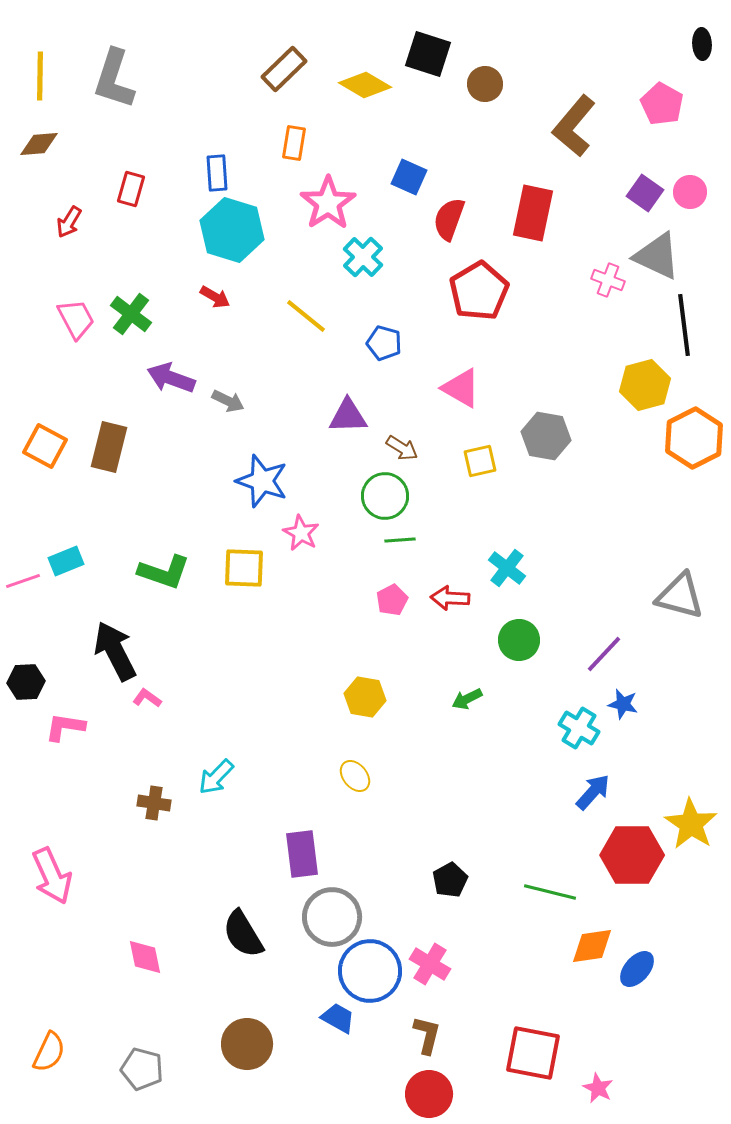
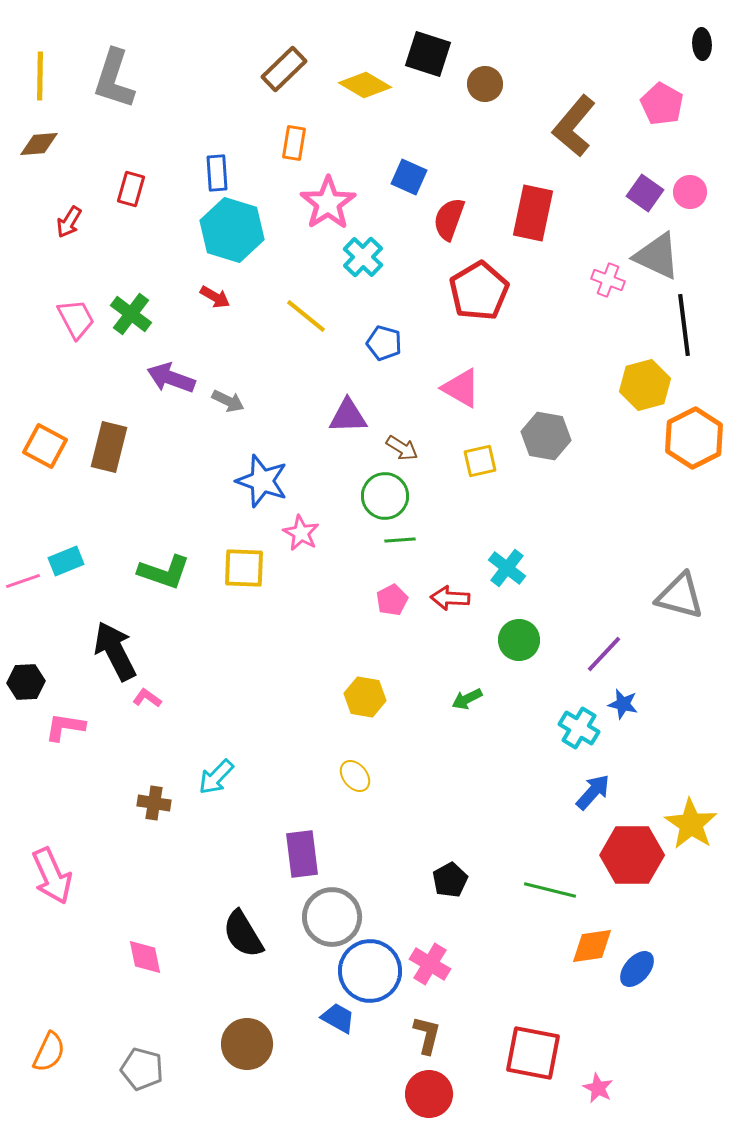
green line at (550, 892): moved 2 px up
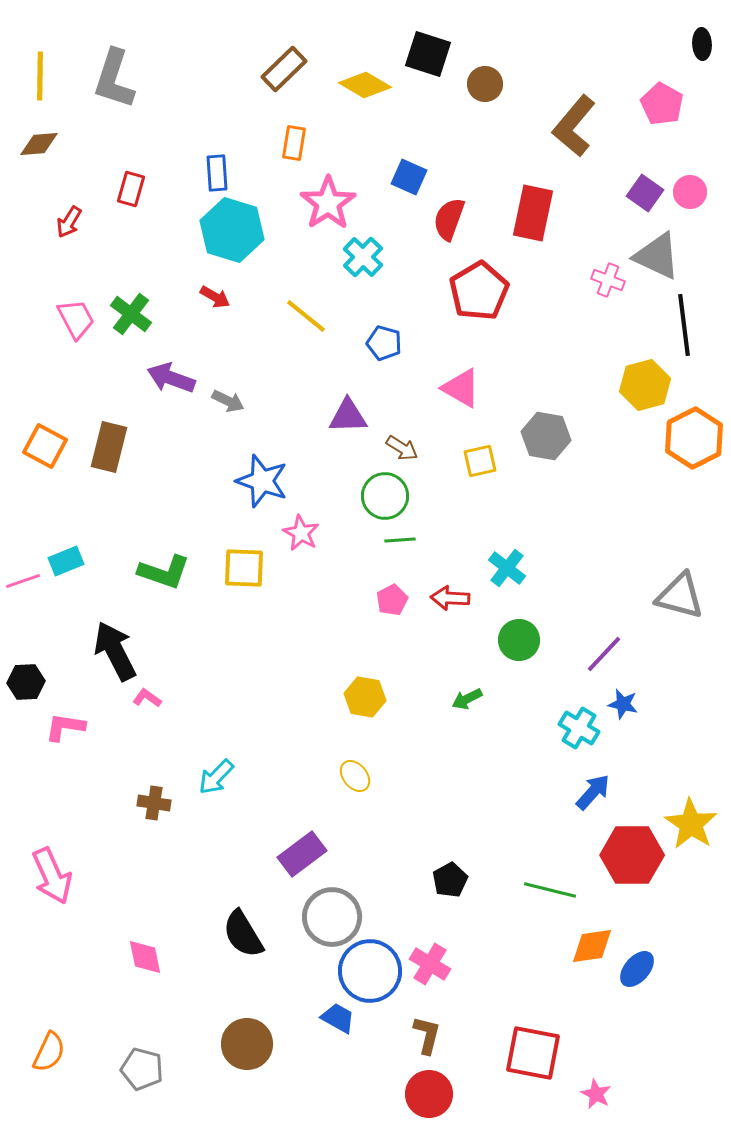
purple rectangle at (302, 854): rotated 60 degrees clockwise
pink star at (598, 1088): moved 2 px left, 6 px down
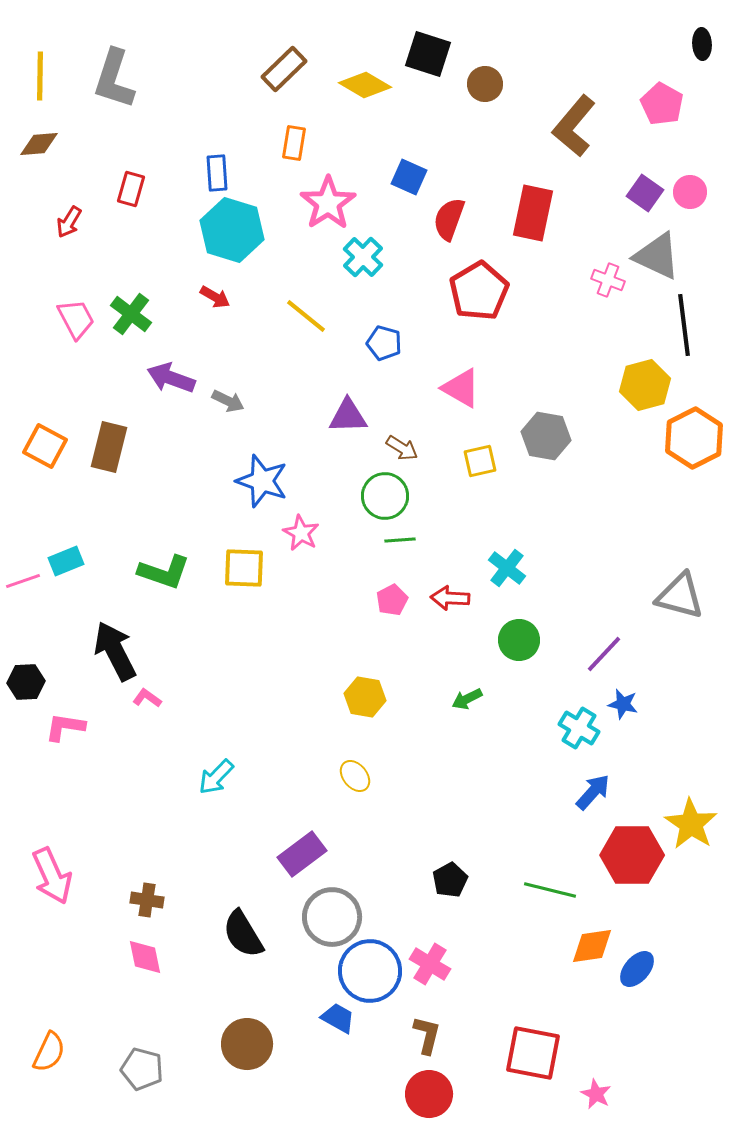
brown cross at (154, 803): moved 7 px left, 97 px down
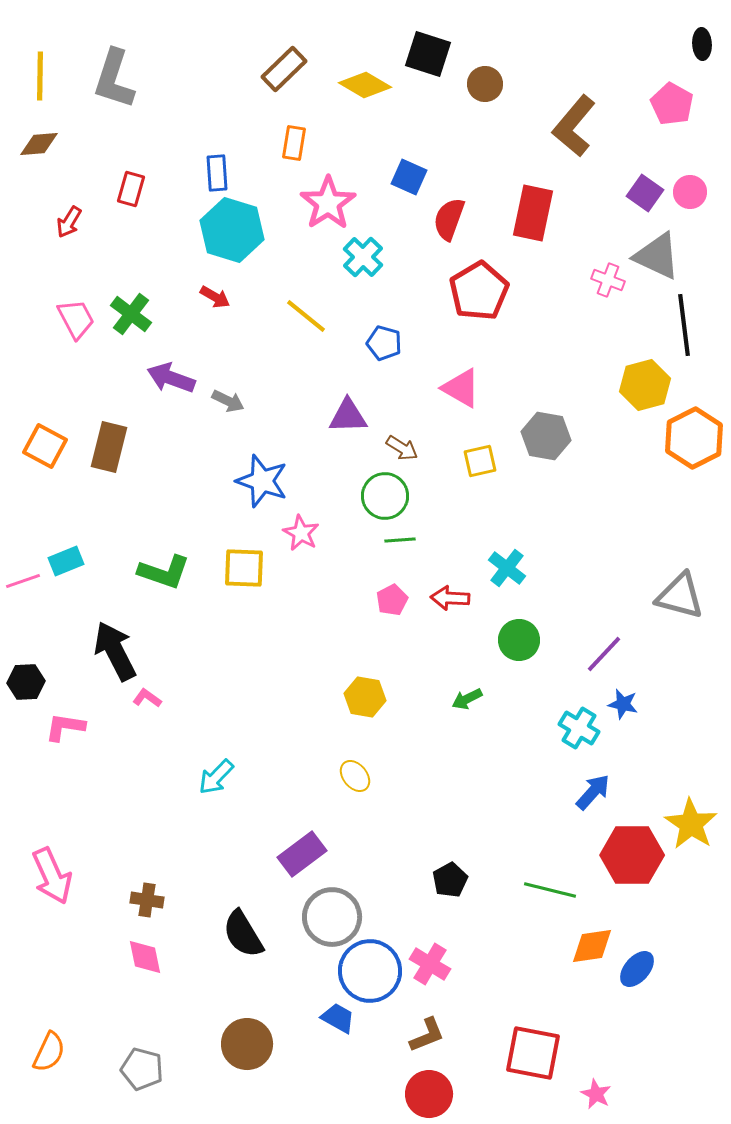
pink pentagon at (662, 104): moved 10 px right
brown L-shape at (427, 1035): rotated 54 degrees clockwise
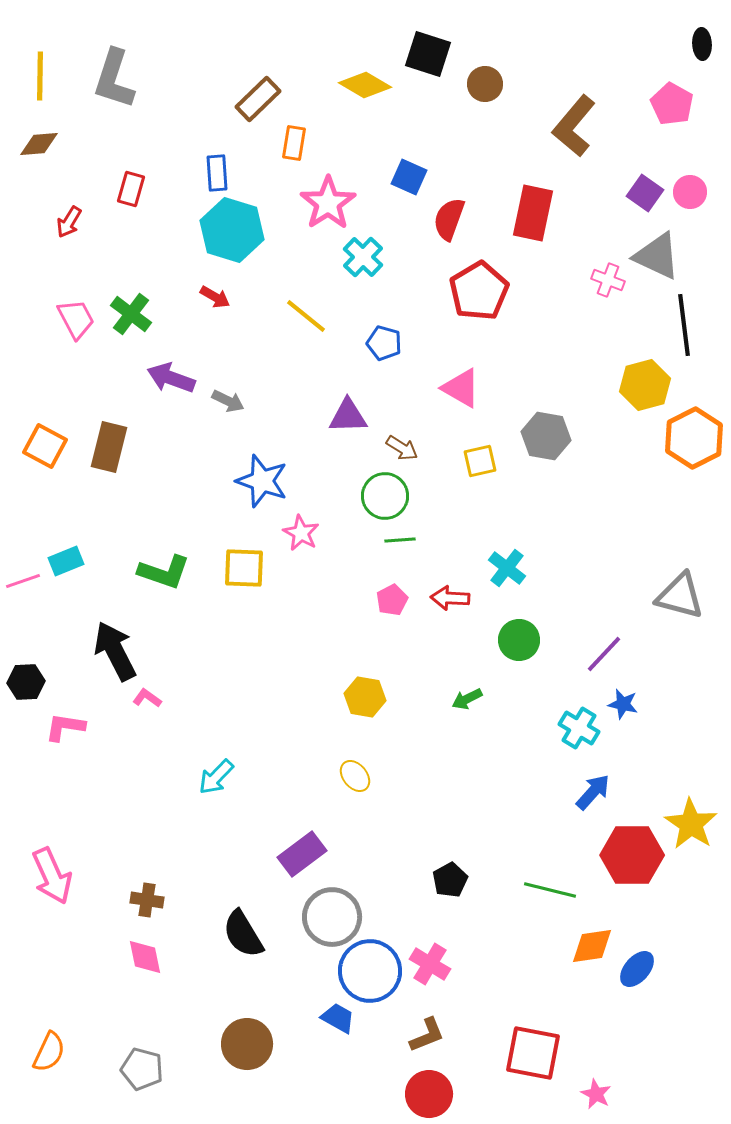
brown rectangle at (284, 69): moved 26 px left, 30 px down
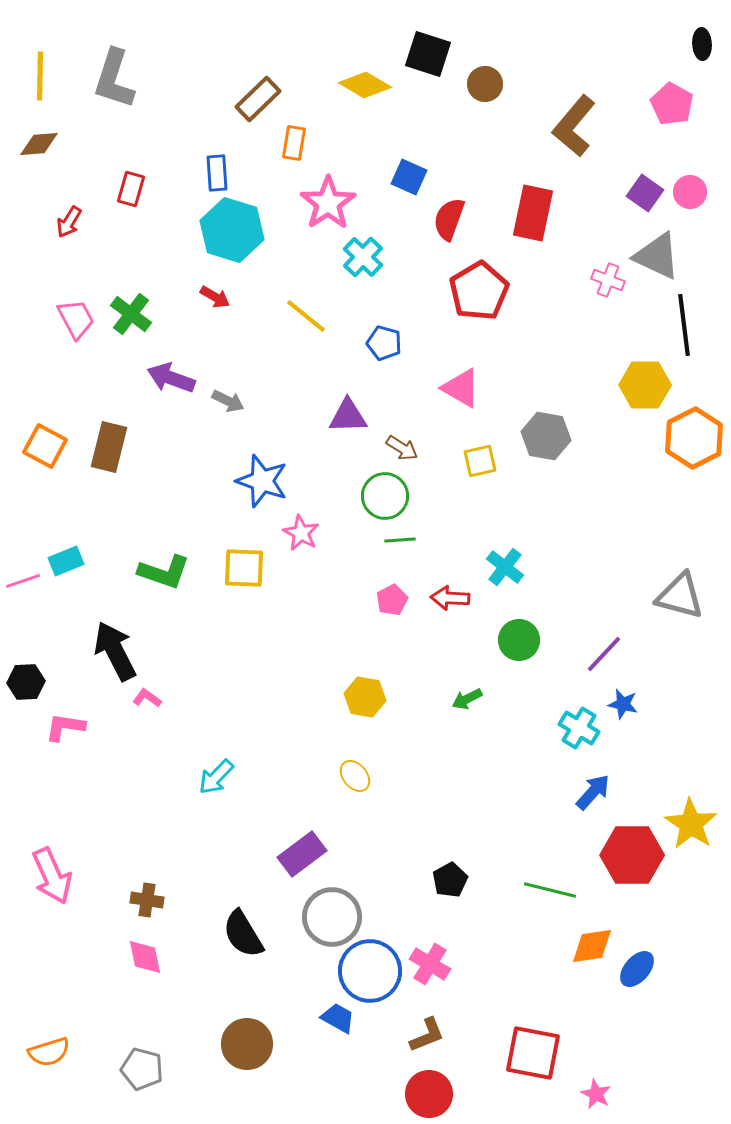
yellow hexagon at (645, 385): rotated 15 degrees clockwise
cyan cross at (507, 568): moved 2 px left, 1 px up
orange semicircle at (49, 1052): rotated 48 degrees clockwise
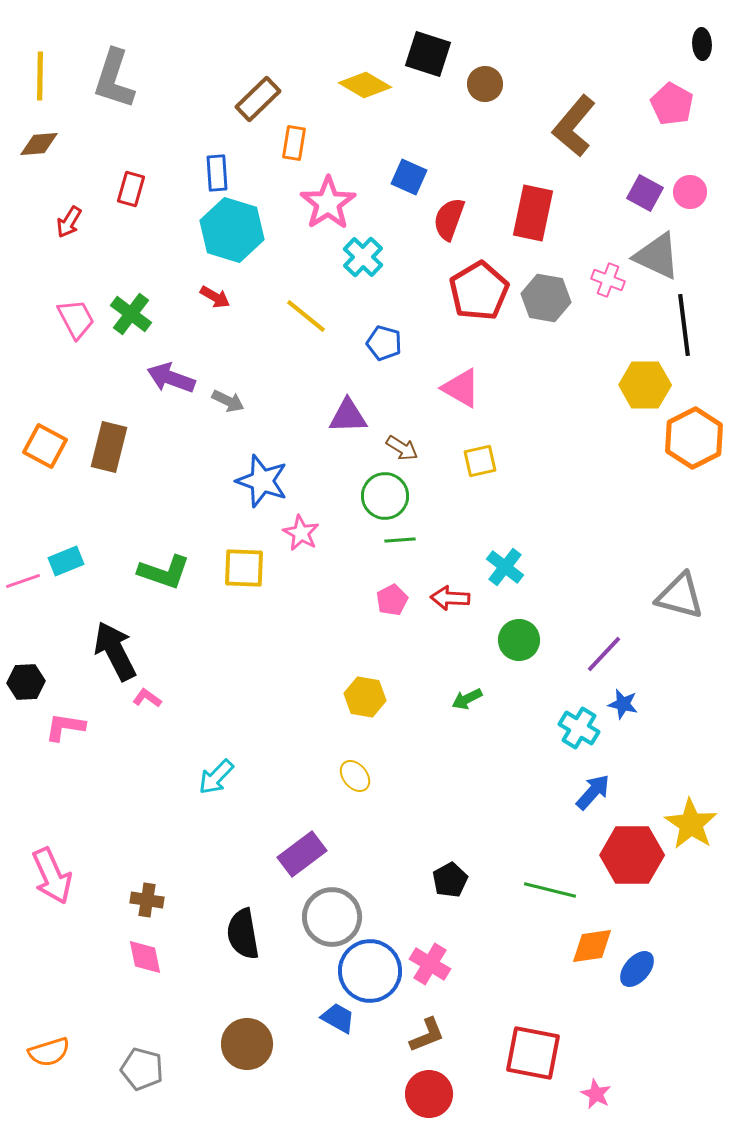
purple square at (645, 193): rotated 6 degrees counterclockwise
gray hexagon at (546, 436): moved 138 px up
black semicircle at (243, 934): rotated 21 degrees clockwise
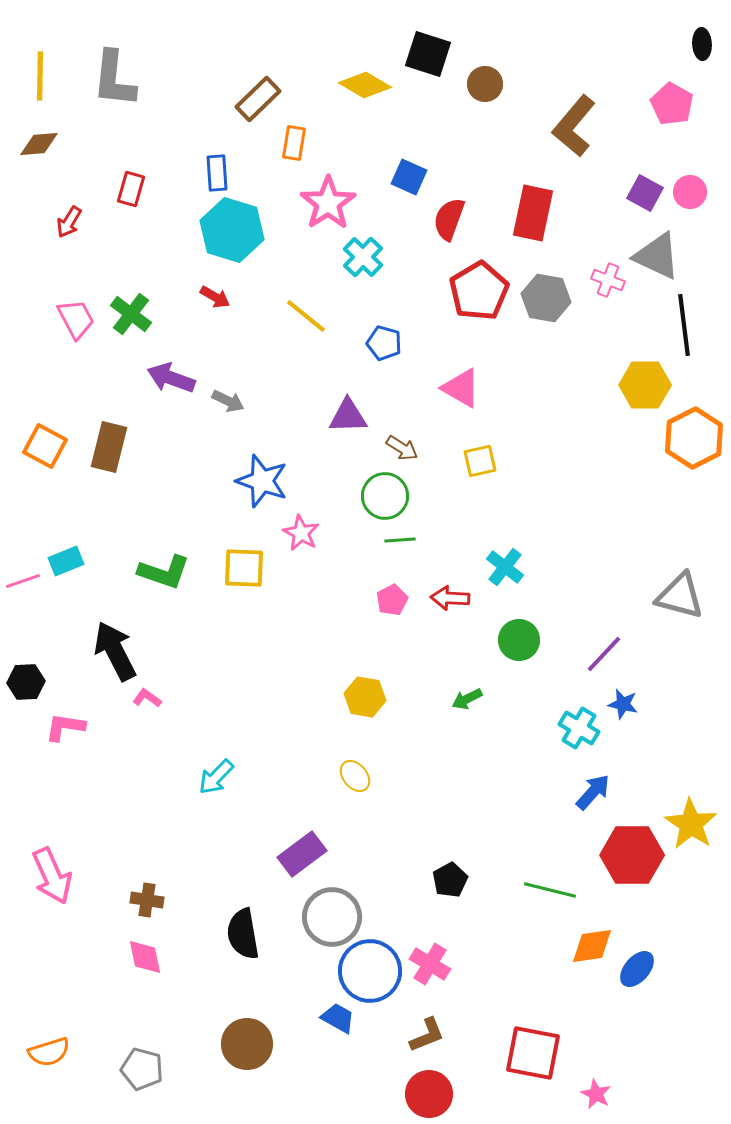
gray L-shape at (114, 79): rotated 12 degrees counterclockwise
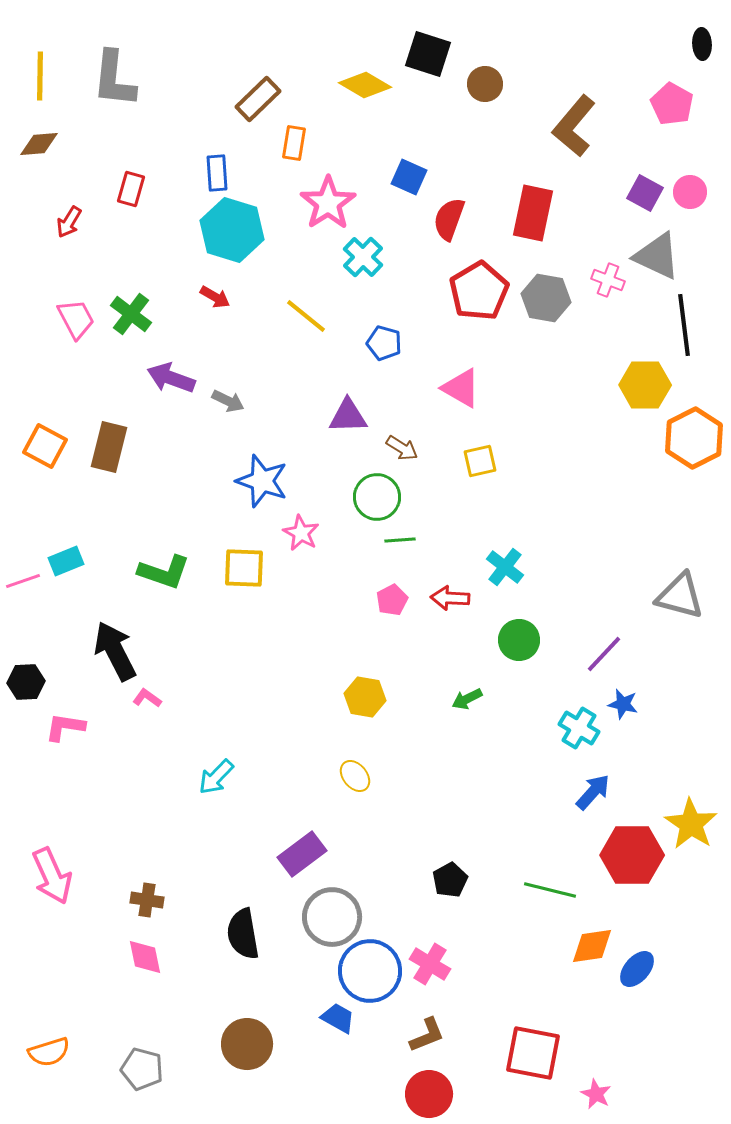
green circle at (385, 496): moved 8 px left, 1 px down
